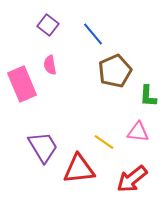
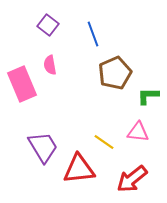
blue line: rotated 20 degrees clockwise
brown pentagon: moved 2 px down
green L-shape: rotated 85 degrees clockwise
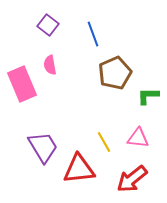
pink triangle: moved 6 px down
yellow line: rotated 25 degrees clockwise
